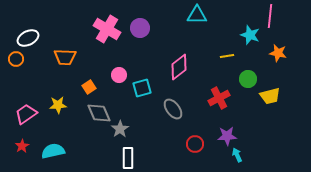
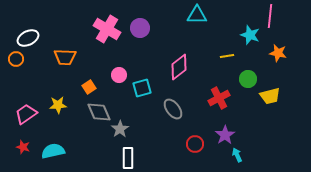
gray diamond: moved 1 px up
purple star: moved 2 px left, 1 px up; rotated 30 degrees counterclockwise
red star: moved 1 px right, 1 px down; rotated 24 degrees counterclockwise
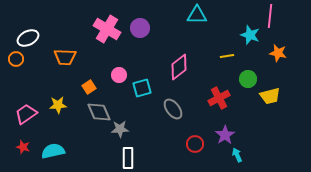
gray star: rotated 30 degrees clockwise
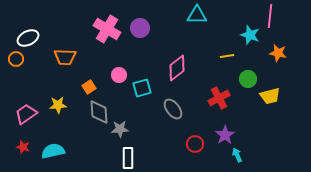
pink diamond: moved 2 px left, 1 px down
gray diamond: rotated 20 degrees clockwise
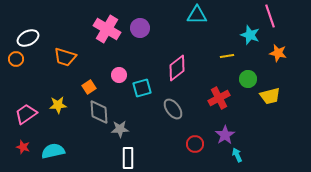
pink line: rotated 25 degrees counterclockwise
orange trapezoid: rotated 15 degrees clockwise
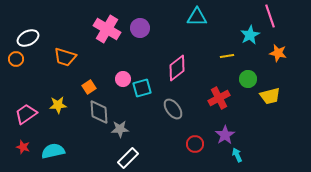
cyan triangle: moved 2 px down
cyan star: rotated 24 degrees clockwise
pink circle: moved 4 px right, 4 px down
white rectangle: rotated 45 degrees clockwise
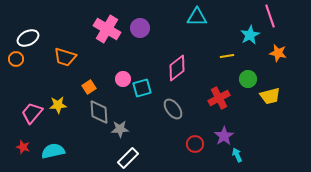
pink trapezoid: moved 6 px right, 1 px up; rotated 15 degrees counterclockwise
purple star: moved 1 px left, 1 px down
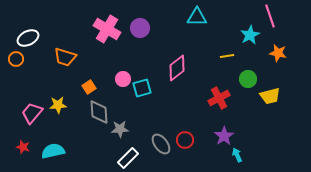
gray ellipse: moved 12 px left, 35 px down
red circle: moved 10 px left, 4 px up
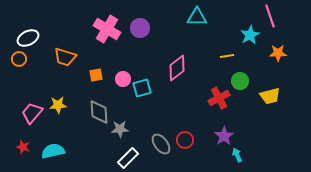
orange star: rotated 12 degrees counterclockwise
orange circle: moved 3 px right
green circle: moved 8 px left, 2 px down
orange square: moved 7 px right, 12 px up; rotated 24 degrees clockwise
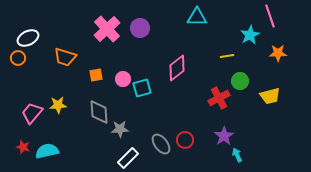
pink cross: rotated 16 degrees clockwise
orange circle: moved 1 px left, 1 px up
cyan semicircle: moved 6 px left
